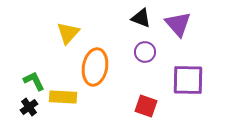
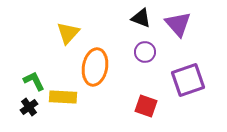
purple square: rotated 20 degrees counterclockwise
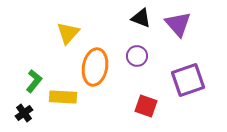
purple circle: moved 8 px left, 4 px down
green L-shape: rotated 65 degrees clockwise
black cross: moved 5 px left, 6 px down
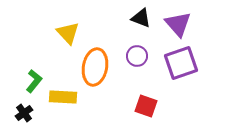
yellow triangle: rotated 25 degrees counterclockwise
purple square: moved 7 px left, 17 px up
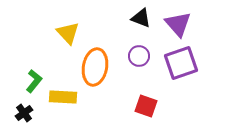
purple circle: moved 2 px right
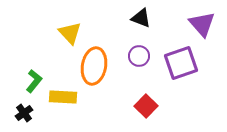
purple triangle: moved 24 px right
yellow triangle: moved 2 px right
orange ellipse: moved 1 px left, 1 px up
red square: rotated 25 degrees clockwise
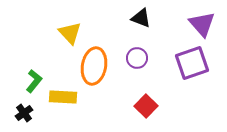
purple circle: moved 2 px left, 2 px down
purple square: moved 11 px right
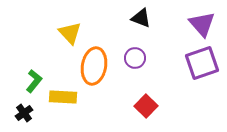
purple circle: moved 2 px left
purple square: moved 10 px right
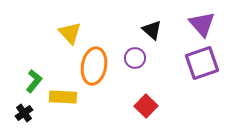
black triangle: moved 11 px right, 12 px down; rotated 20 degrees clockwise
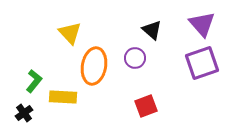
red square: rotated 25 degrees clockwise
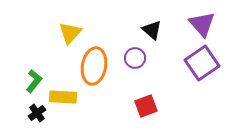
yellow triangle: rotated 25 degrees clockwise
purple square: rotated 16 degrees counterclockwise
black cross: moved 13 px right
